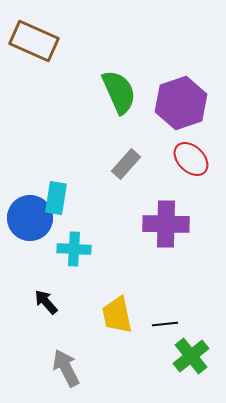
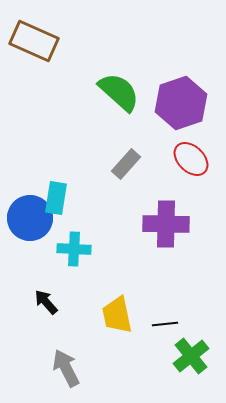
green semicircle: rotated 24 degrees counterclockwise
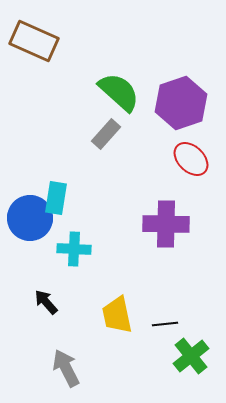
gray rectangle: moved 20 px left, 30 px up
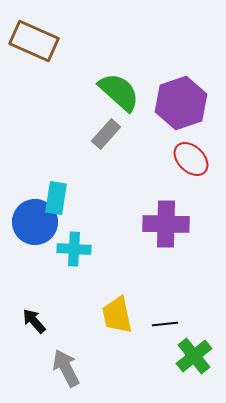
blue circle: moved 5 px right, 4 px down
black arrow: moved 12 px left, 19 px down
green cross: moved 3 px right
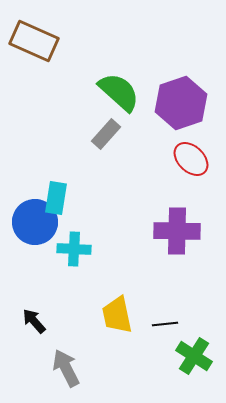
purple cross: moved 11 px right, 7 px down
green cross: rotated 18 degrees counterclockwise
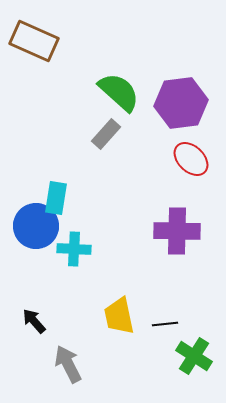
purple hexagon: rotated 12 degrees clockwise
blue circle: moved 1 px right, 4 px down
yellow trapezoid: moved 2 px right, 1 px down
gray arrow: moved 2 px right, 4 px up
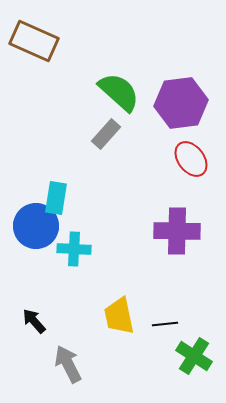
red ellipse: rotated 9 degrees clockwise
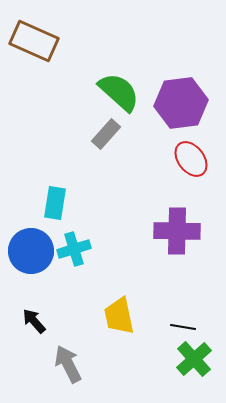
cyan rectangle: moved 1 px left, 5 px down
blue circle: moved 5 px left, 25 px down
cyan cross: rotated 20 degrees counterclockwise
black line: moved 18 px right, 3 px down; rotated 15 degrees clockwise
green cross: moved 3 px down; rotated 15 degrees clockwise
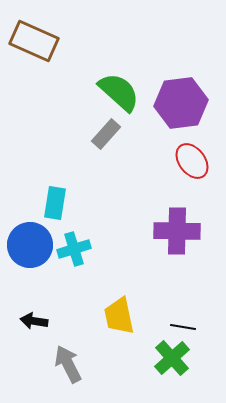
red ellipse: moved 1 px right, 2 px down
blue circle: moved 1 px left, 6 px up
black arrow: rotated 40 degrees counterclockwise
green cross: moved 22 px left, 1 px up
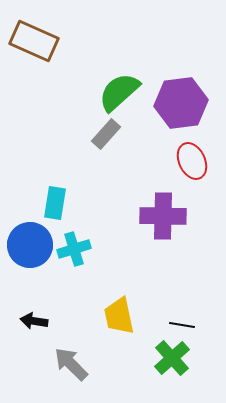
green semicircle: rotated 84 degrees counterclockwise
red ellipse: rotated 12 degrees clockwise
purple cross: moved 14 px left, 15 px up
black line: moved 1 px left, 2 px up
gray arrow: moved 3 px right; rotated 18 degrees counterclockwise
